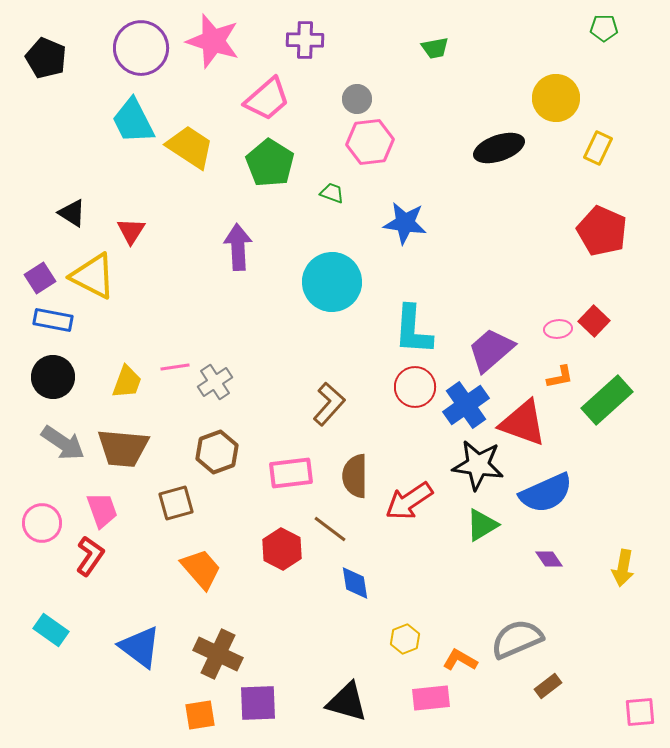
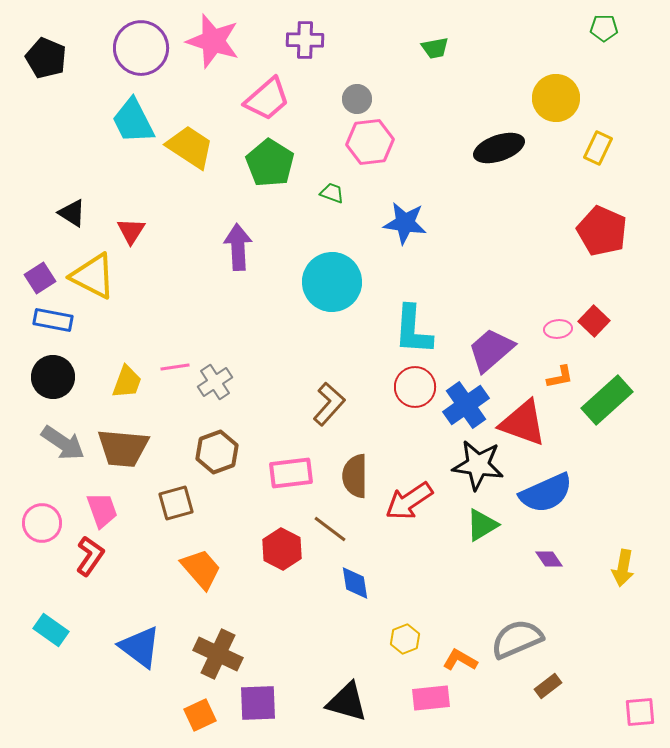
orange square at (200, 715): rotated 16 degrees counterclockwise
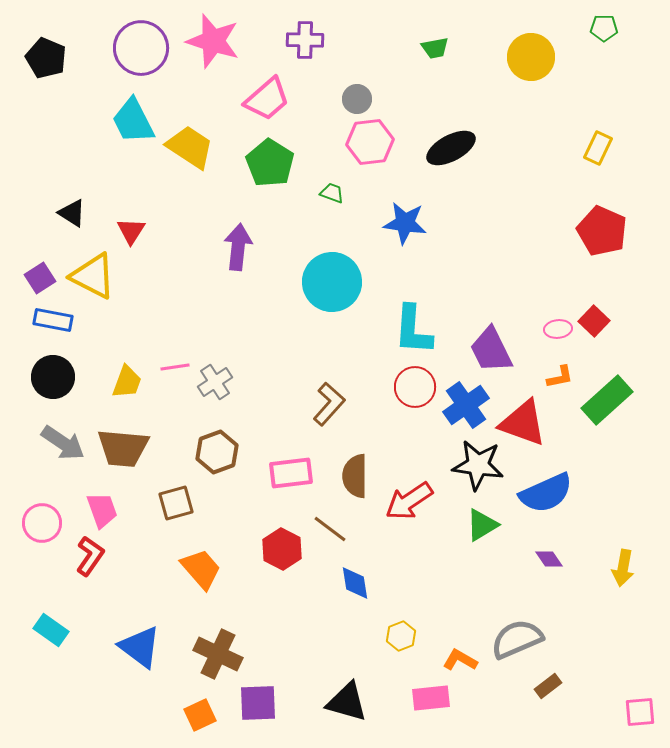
yellow circle at (556, 98): moved 25 px left, 41 px up
black ellipse at (499, 148): moved 48 px left; rotated 9 degrees counterclockwise
purple arrow at (238, 247): rotated 9 degrees clockwise
purple trapezoid at (491, 350): rotated 75 degrees counterclockwise
yellow hexagon at (405, 639): moved 4 px left, 3 px up
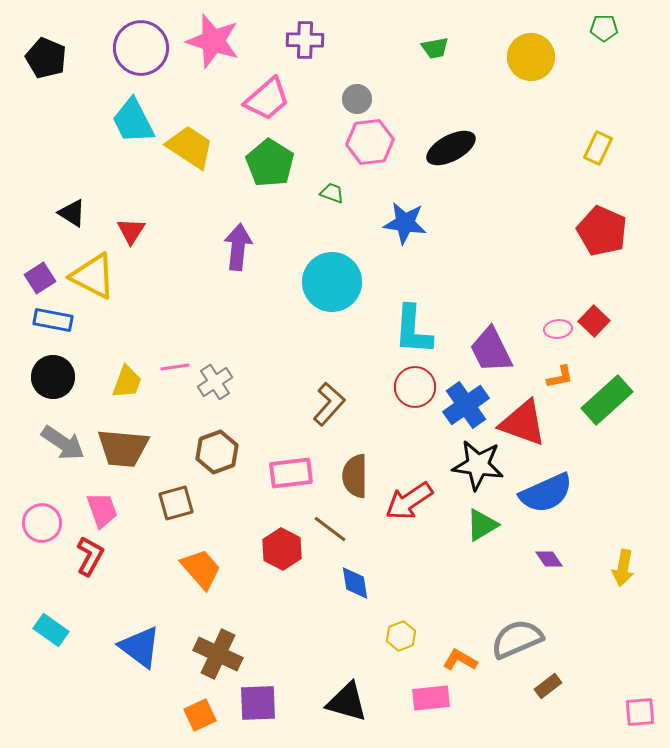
red L-shape at (90, 556): rotated 6 degrees counterclockwise
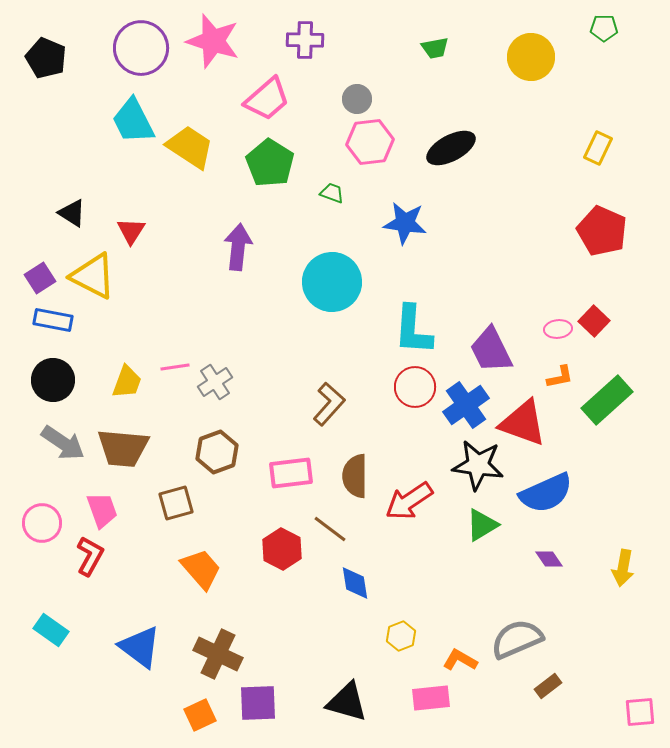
black circle at (53, 377): moved 3 px down
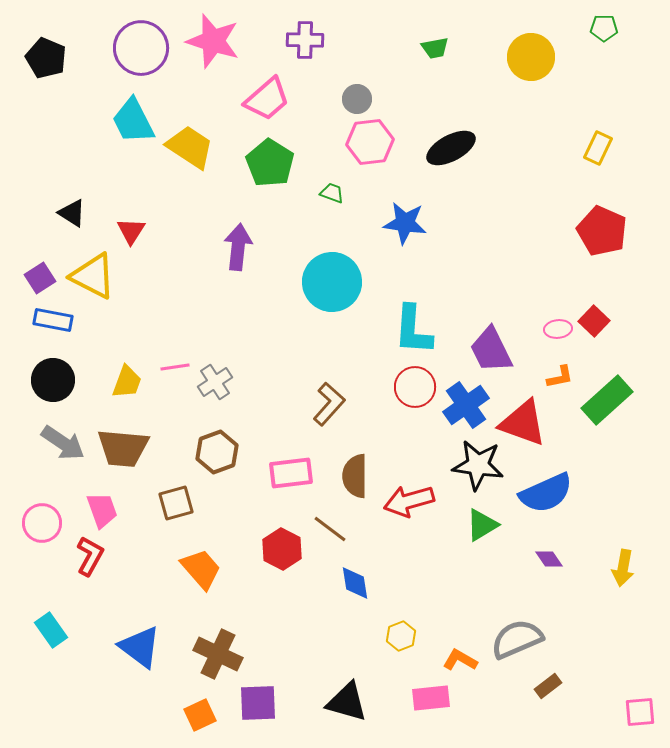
red arrow at (409, 501): rotated 18 degrees clockwise
cyan rectangle at (51, 630): rotated 20 degrees clockwise
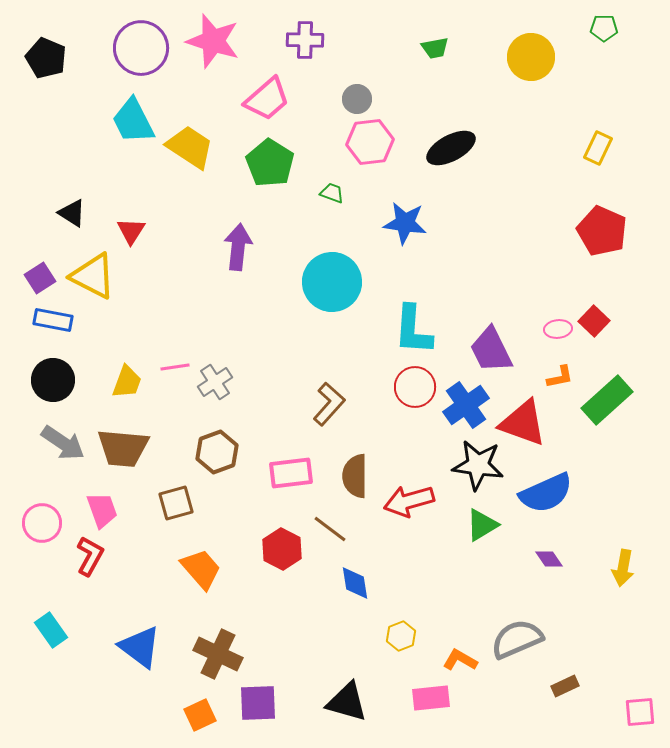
brown rectangle at (548, 686): moved 17 px right; rotated 12 degrees clockwise
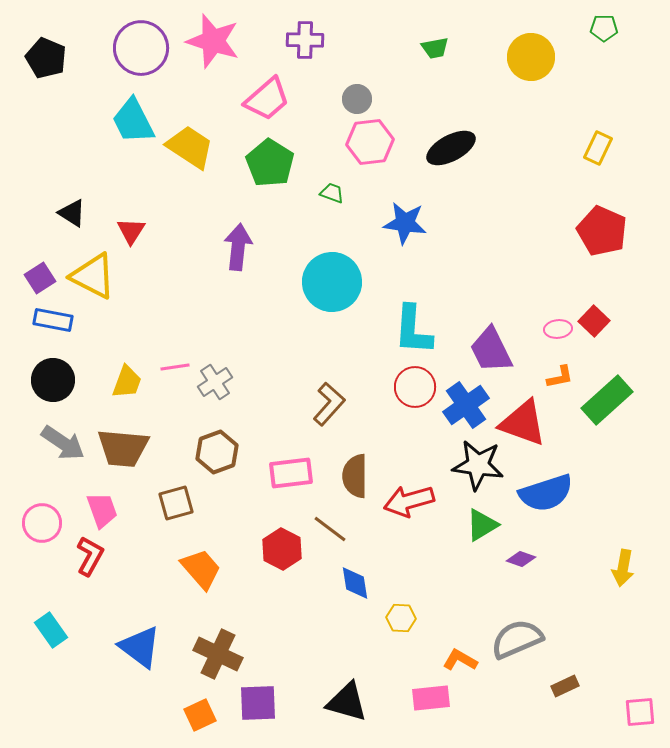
blue semicircle at (546, 493): rotated 6 degrees clockwise
purple diamond at (549, 559): moved 28 px left; rotated 36 degrees counterclockwise
yellow hexagon at (401, 636): moved 18 px up; rotated 24 degrees clockwise
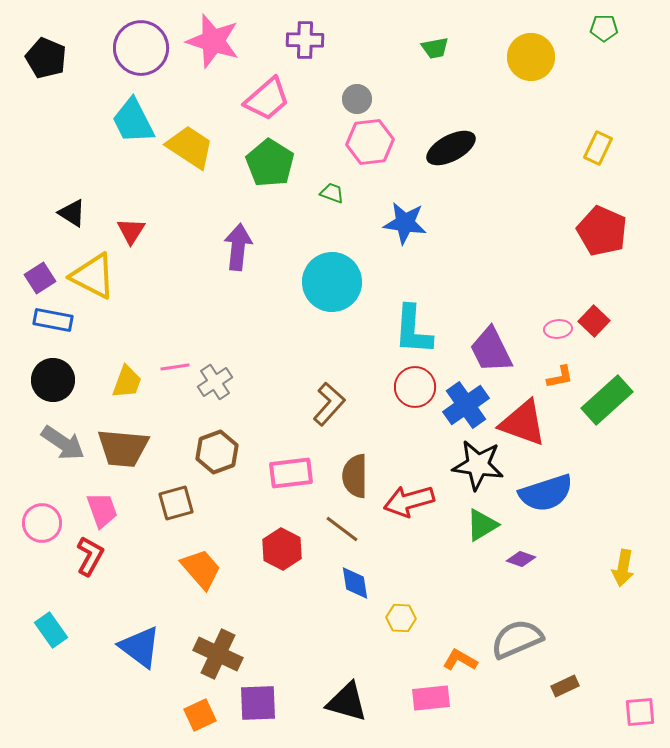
brown line at (330, 529): moved 12 px right
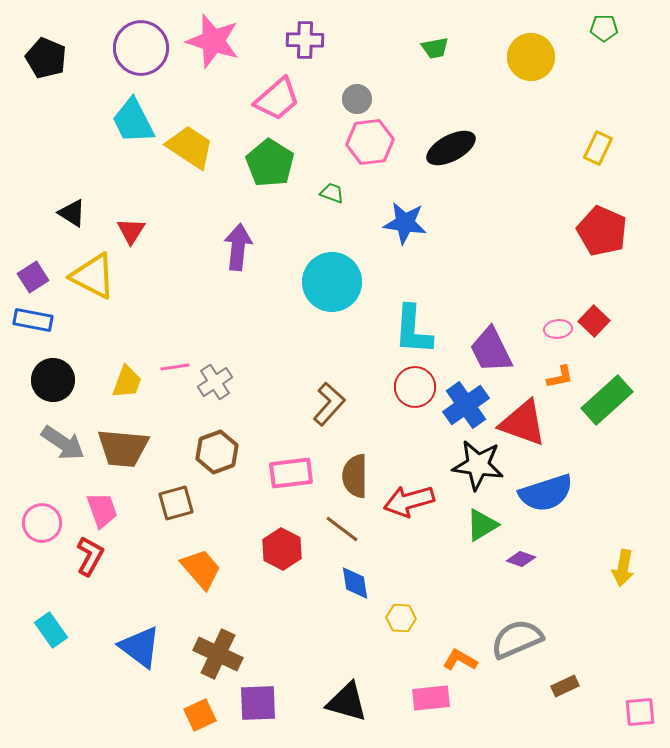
pink trapezoid at (267, 99): moved 10 px right
purple square at (40, 278): moved 7 px left, 1 px up
blue rectangle at (53, 320): moved 20 px left
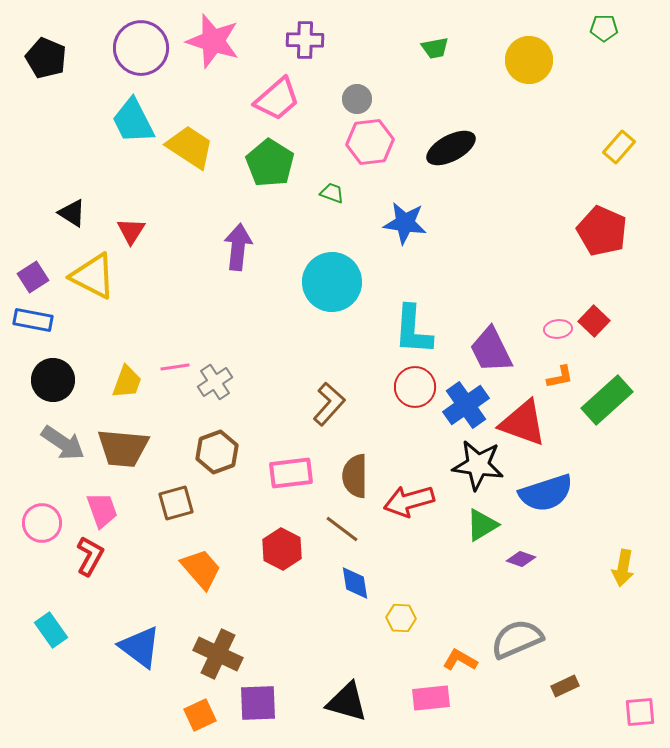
yellow circle at (531, 57): moved 2 px left, 3 px down
yellow rectangle at (598, 148): moved 21 px right, 1 px up; rotated 16 degrees clockwise
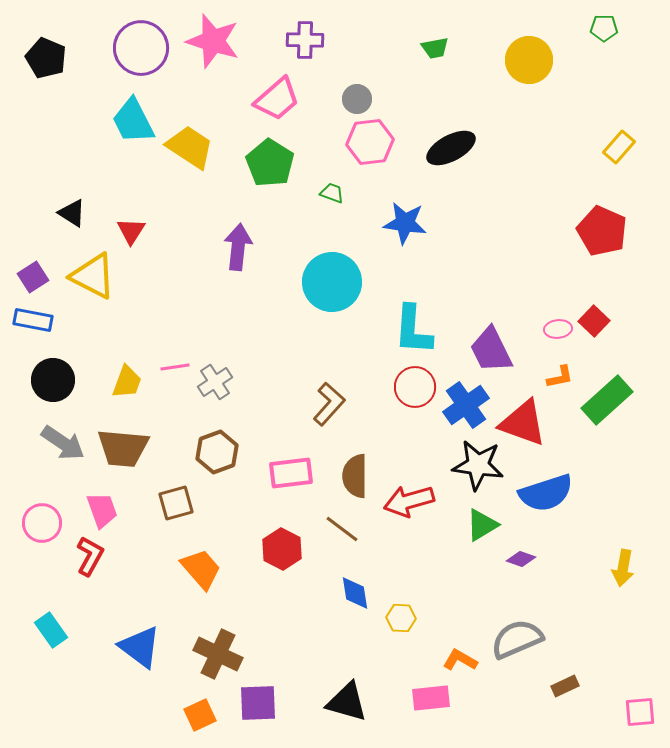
blue diamond at (355, 583): moved 10 px down
